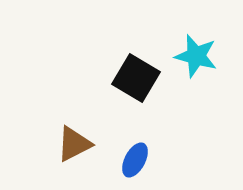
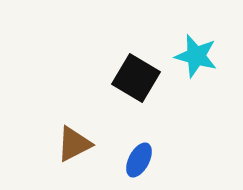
blue ellipse: moved 4 px right
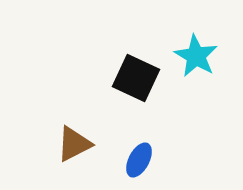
cyan star: rotated 15 degrees clockwise
black square: rotated 6 degrees counterclockwise
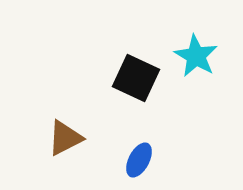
brown triangle: moved 9 px left, 6 px up
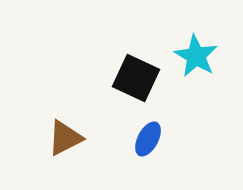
blue ellipse: moved 9 px right, 21 px up
